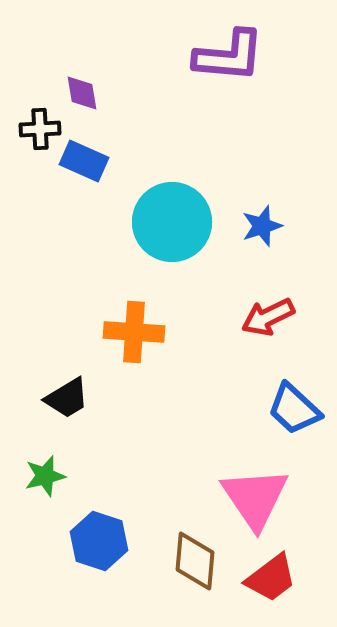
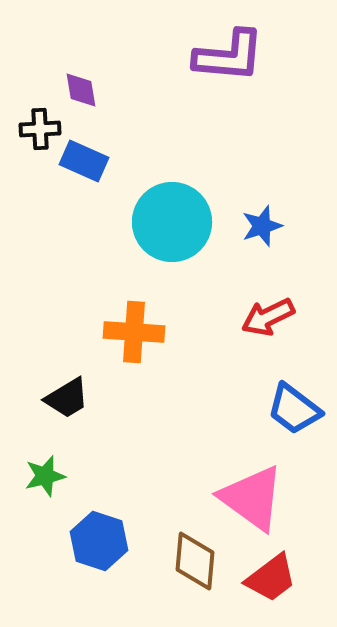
purple diamond: moved 1 px left, 3 px up
blue trapezoid: rotated 6 degrees counterclockwise
pink triangle: moved 3 px left; rotated 20 degrees counterclockwise
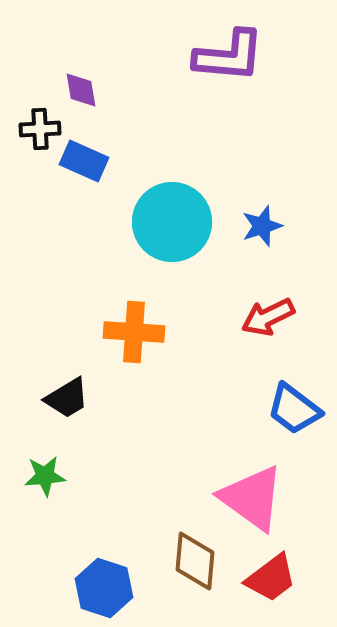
green star: rotated 9 degrees clockwise
blue hexagon: moved 5 px right, 47 px down
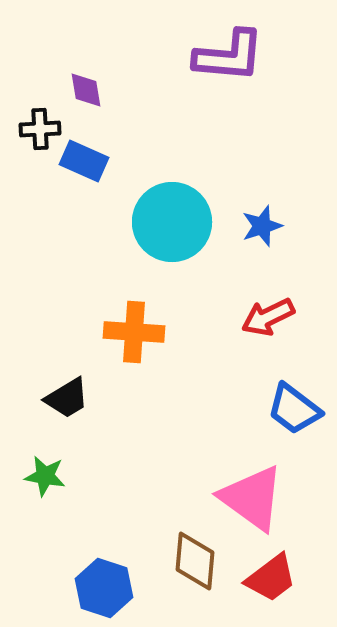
purple diamond: moved 5 px right
green star: rotated 15 degrees clockwise
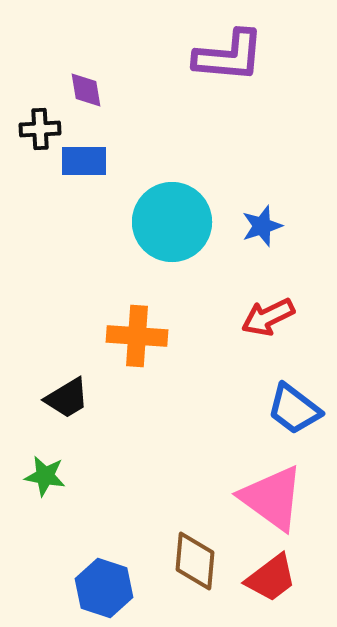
blue rectangle: rotated 24 degrees counterclockwise
orange cross: moved 3 px right, 4 px down
pink triangle: moved 20 px right
